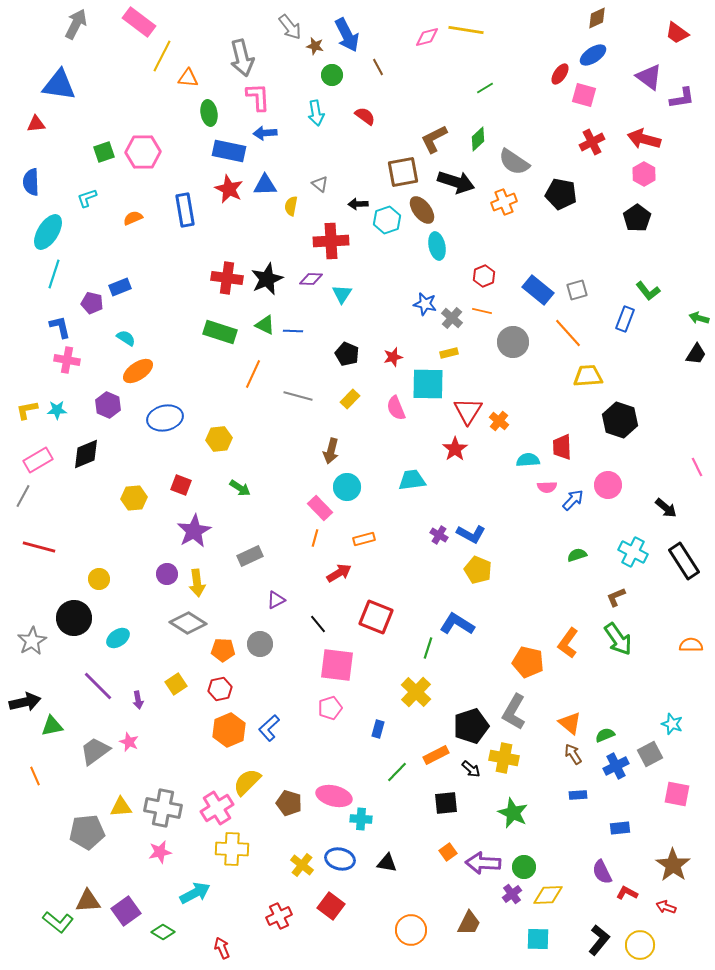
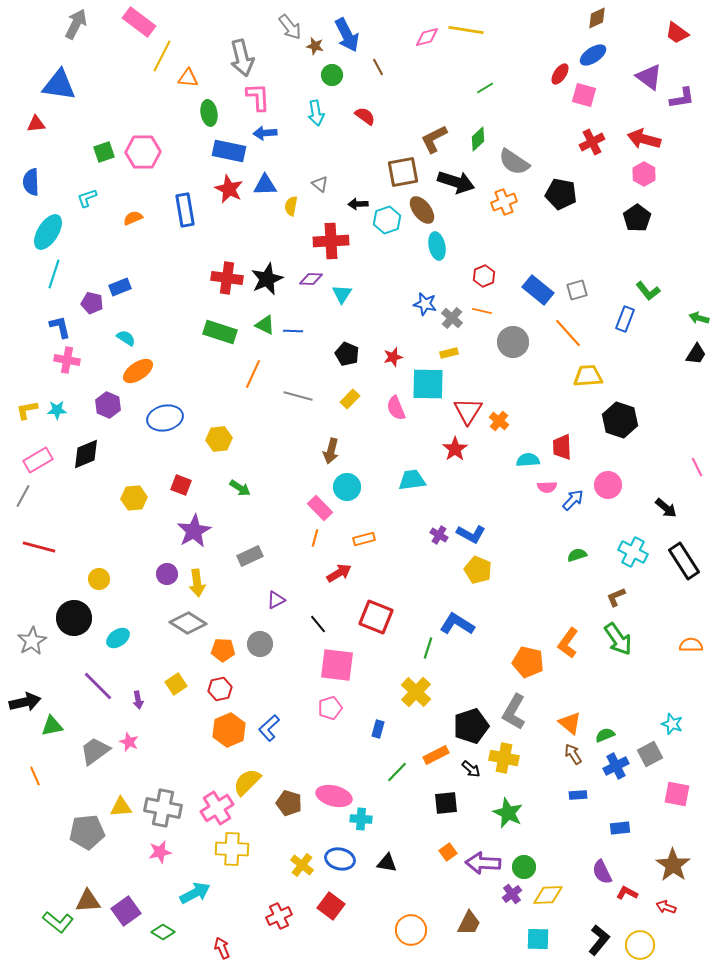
green star at (513, 813): moved 5 px left
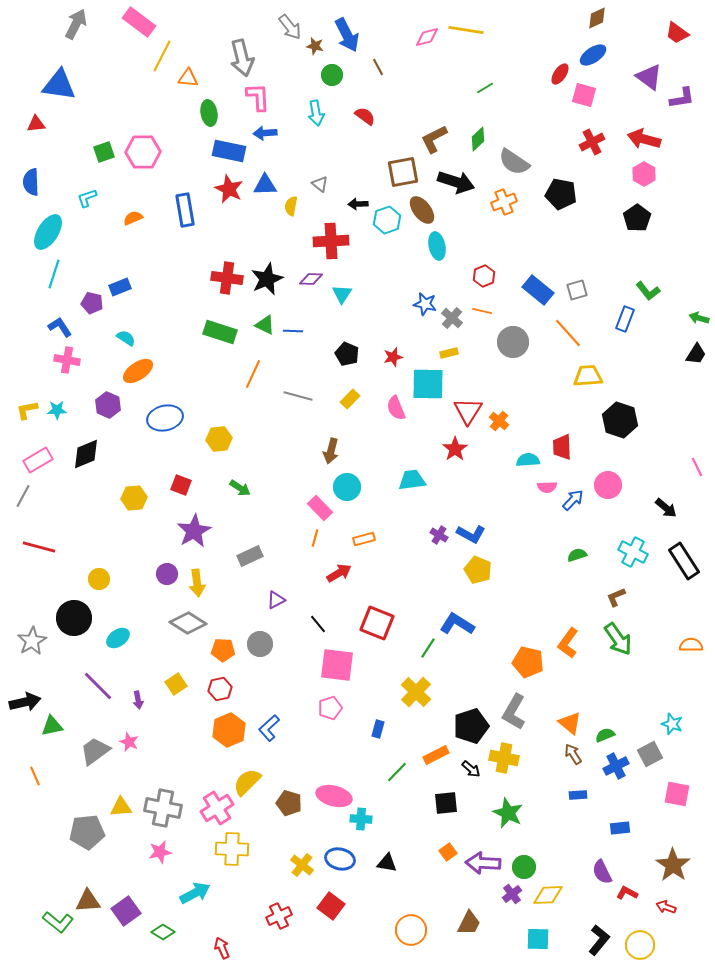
blue L-shape at (60, 327): rotated 20 degrees counterclockwise
red square at (376, 617): moved 1 px right, 6 px down
green line at (428, 648): rotated 15 degrees clockwise
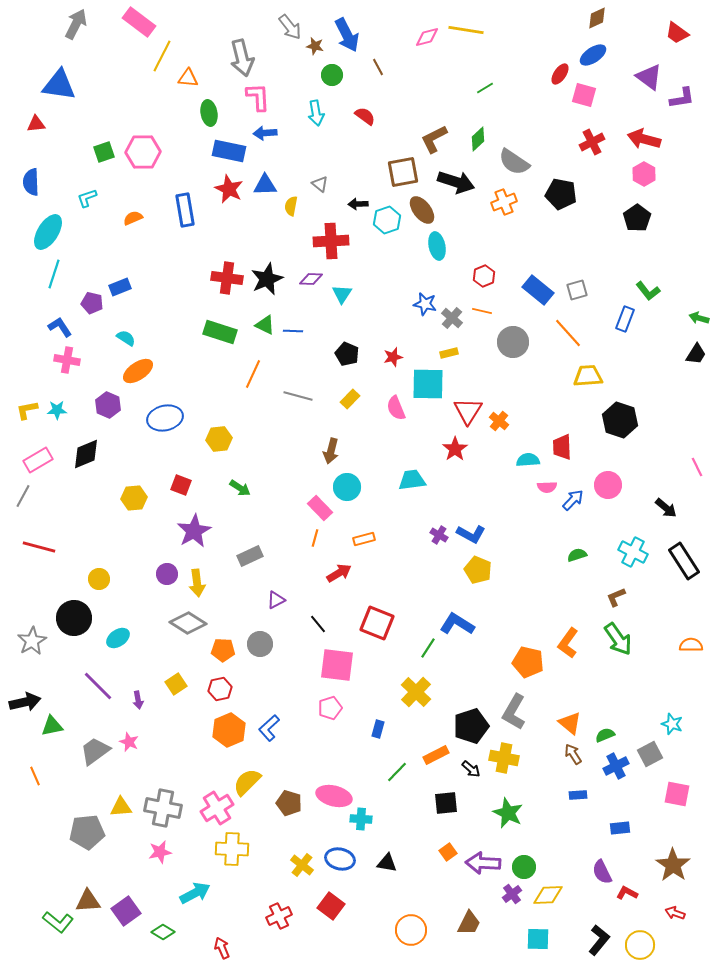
red arrow at (666, 907): moved 9 px right, 6 px down
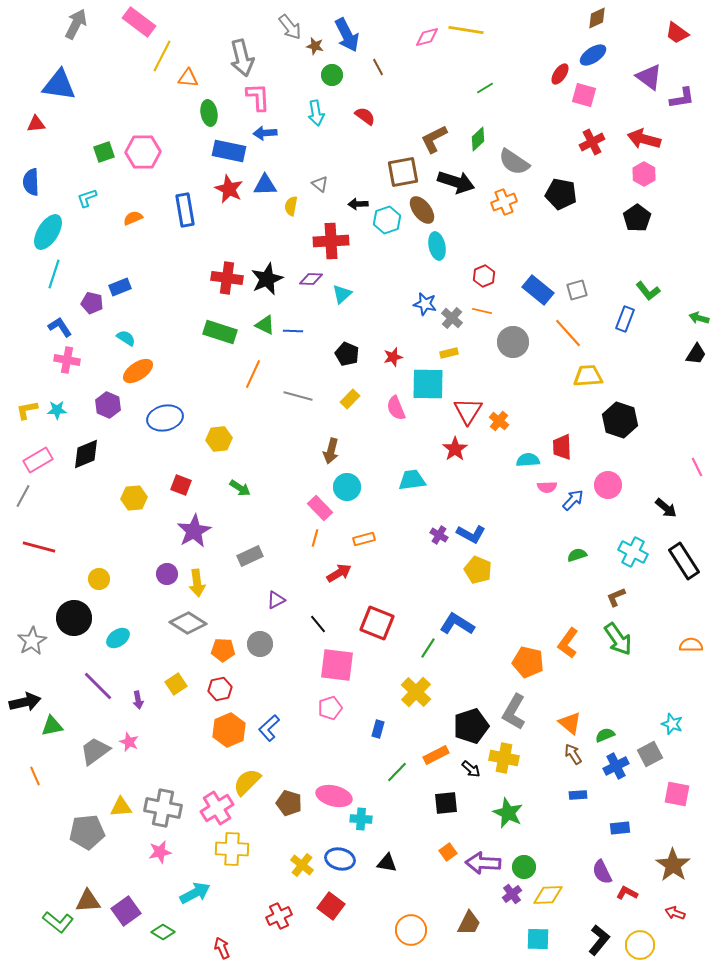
cyan triangle at (342, 294): rotated 15 degrees clockwise
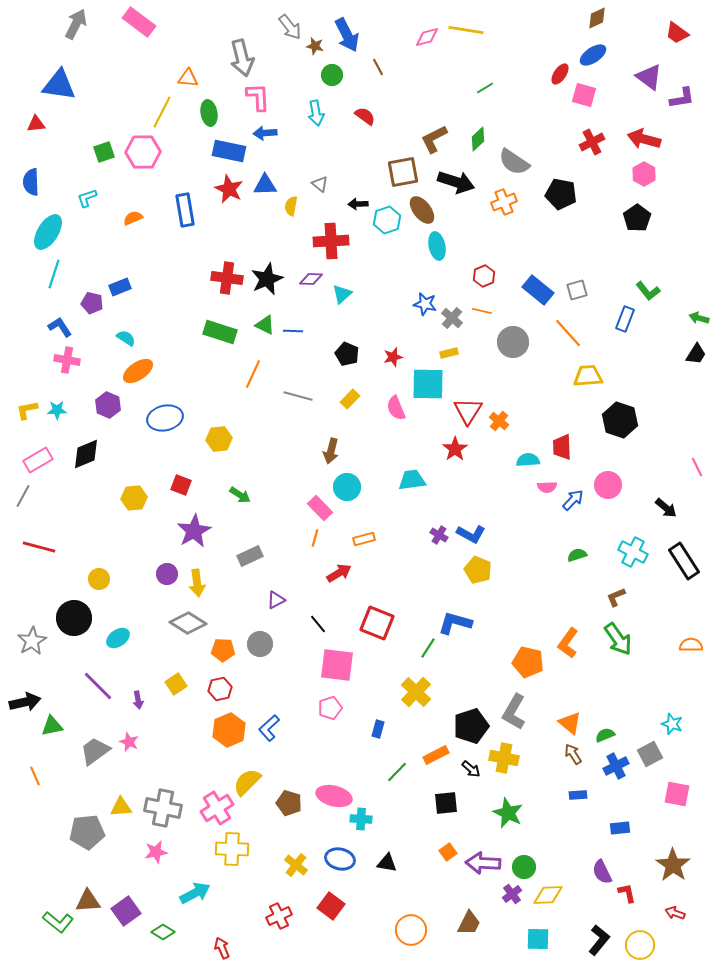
yellow line at (162, 56): moved 56 px down
green arrow at (240, 488): moved 7 px down
blue L-shape at (457, 624): moved 2 px left, 1 px up; rotated 16 degrees counterclockwise
pink star at (160, 852): moved 4 px left
yellow cross at (302, 865): moved 6 px left
red L-shape at (627, 893): rotated 50 degrees clockwise
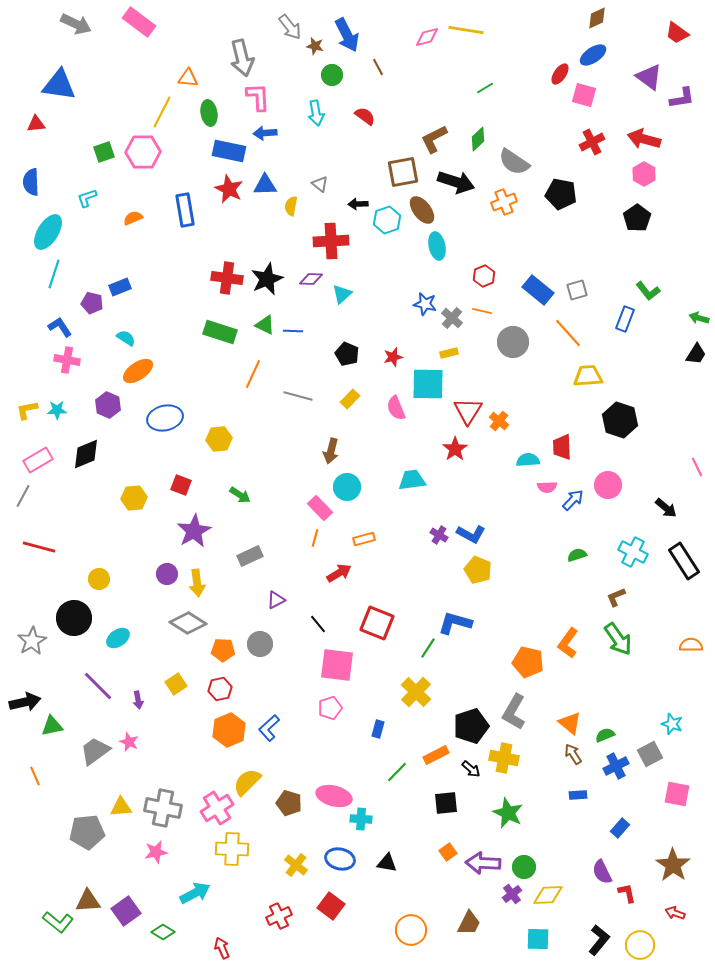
gray arrow at (76, 24): rotated 88 degrees clockwise
blue rectangle at (620, 828): rotated 42 degrees counterclockwise
